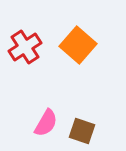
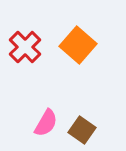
red cross: rotated 12 degrees counterclockwise
brown square: moved 1 px up; rotated 16 degrees clockwise
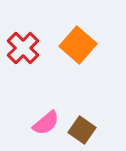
red cross: moved 2 px left, 1 px down
pink semicircle: rotated 20 degrees clockwise
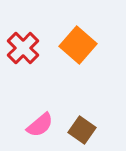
pink semicircle: moved 6 px left, 2 px down
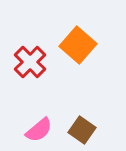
red cross: moved 7 px right, 14 px down
pink semicircle: moved 1 px left, 5 px down
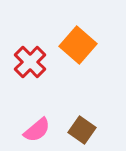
pink semicircle: moved 2 px left
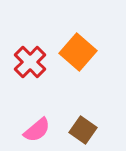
orange square: moved 7 px down
brown square: moved 1 px right
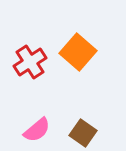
red cross: rotated 12 degrees clockwise
brown square: moved 3 px down
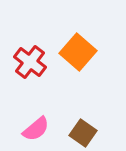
red cross: rotated 20 degrees counterclockwise
pink semicircle: moved 1 px left, 1 px up
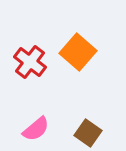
brown square: moved 5 px right
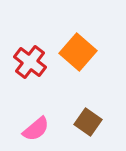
brown square: moved 11 px up
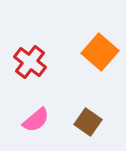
orange square: moved 22 px right
pink semicircle: moved 9 px up
